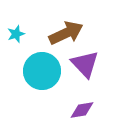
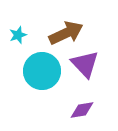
cyan star: moved 2 px right, 1 px down
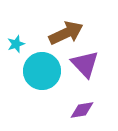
cyan star: moved 2 px left, 9 px down
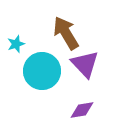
brown arrow: rotated 96 degrees counterclockwise
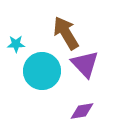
cyan star: rotated 18 degrees clockwise
purple diamond: moved 1 px down
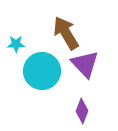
purple diamond: rotated 60 degrees counterclockwise
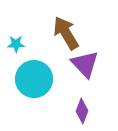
cyan circle: moved 8 px left, 8 px down
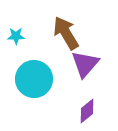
cyan star: moved 8 px up
purple triangle: rotated 24 degrees clockwise
purple diamond: moved 5 px right; rotated 30 degrees clockwise
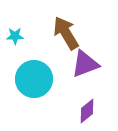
cyan star: moved 1 px left
purple triangle: rotated 28 degrees clockwise
